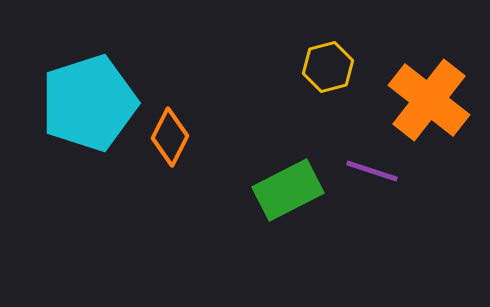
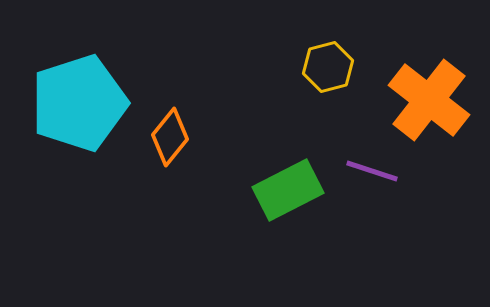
cyan pentagon: moved 10 px left
orange diamond: rotated 12 degrees clockwise
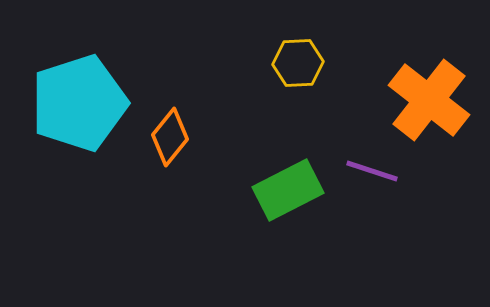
yellow hexagon: moved 30 px left, 4 px up; rotated 12 degrees clockwise
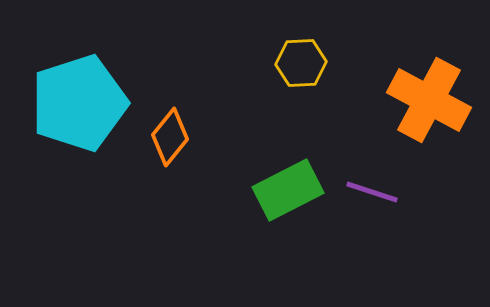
yellow hexagon: moved 3 px right
orange cross: rotated 10 degrees counterclockwise
purple line: moved 21 px down
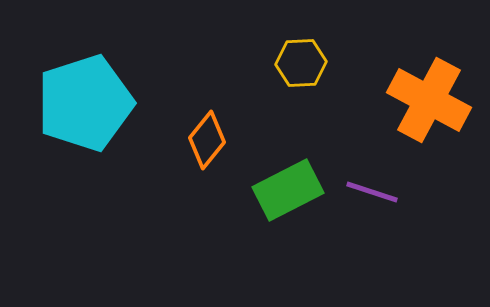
cyan pentagon: moved 6 px right
orange diamond: moved 37 px right, 3 px down
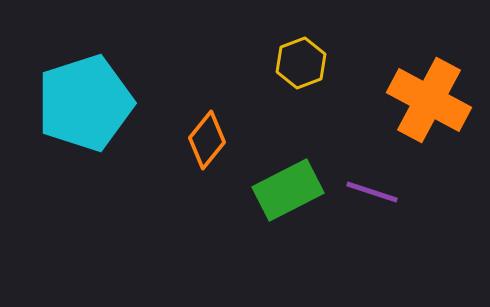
yellow hexagon: rotated 18 degrees counterclockwise
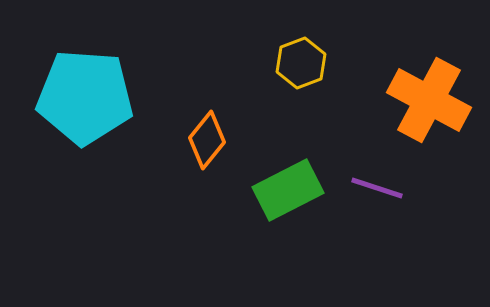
cyan pentagon: moved 6 px up; rotated 22 degrees clockwise
purple line: moved 5 px right, 4 px up
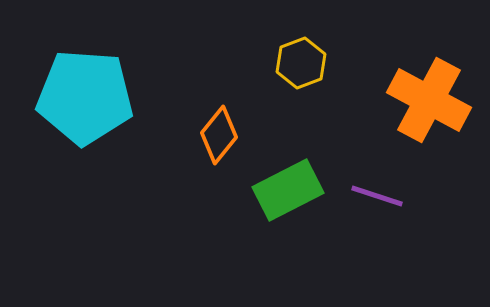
orange diamond: moved 12 px right, 5 px up
purple line: moved 8 px down
